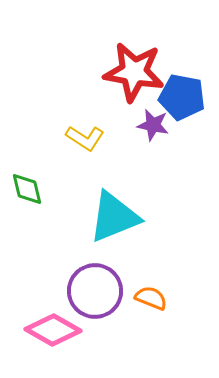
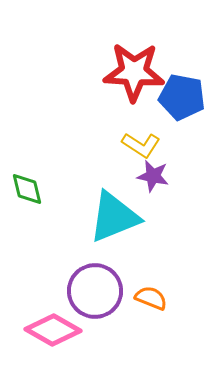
red star: rotated 6 degrees counterclockwise
purple star: moved 51 px down
yellow L-shape: moved 56 px right, 7 px down
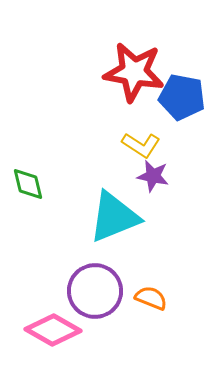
red star: rotated 6 degrees clockwise
green diamond: moved 1 px right, 5 px up
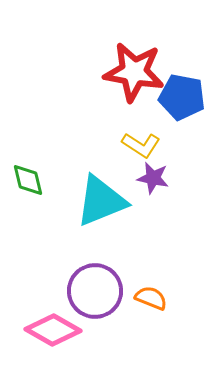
purple star: moved 2 px down
green diamond: moved 4 px up
cyan triangle: moved 13 px left, 16 px up
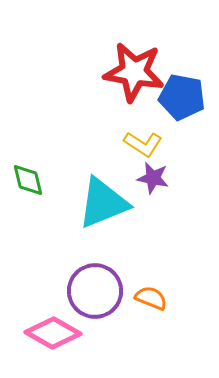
yellow L-shape: moved 2 px right, 1 px up
cyan triangle: moved 2 px right, 2 px down
pink diamond: moved 3 px down
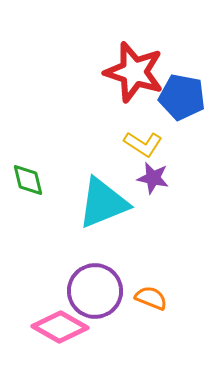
red star: rotated 8 degrees clockwise
pink diamond: moved 7 px right, 6 px up
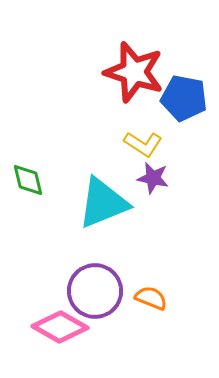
blue pentagon: moved 2 px right, 1 px down
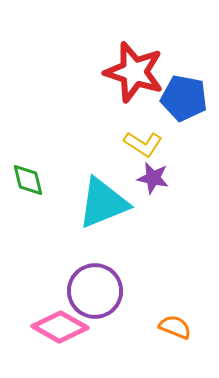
orange semicircle: moved 24 px right, 29 px down
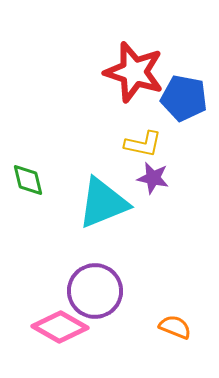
yellow L-shape: rotated 21 degrees counterclockwise
